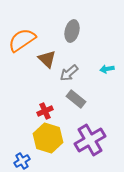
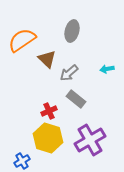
red cross: moved 4 px right
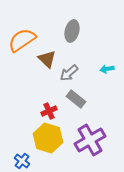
blue cross: rotated 21 degrees counterclockwise
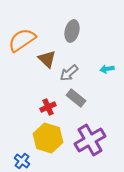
gray rectangle: moved 1 px up
red cross: moved 1 px left, 4 px up
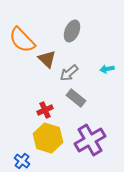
gray ellipse: rotated 10 degrees clockwise
orange semicircle: rotated 100 degrees counterclockwise
red cross: moved 3 px left, 3 px down
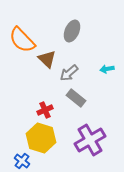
yellow hexagon: moved 7 px left
